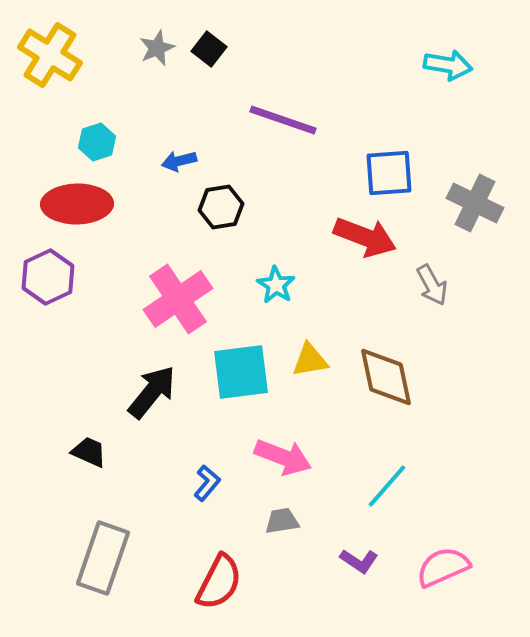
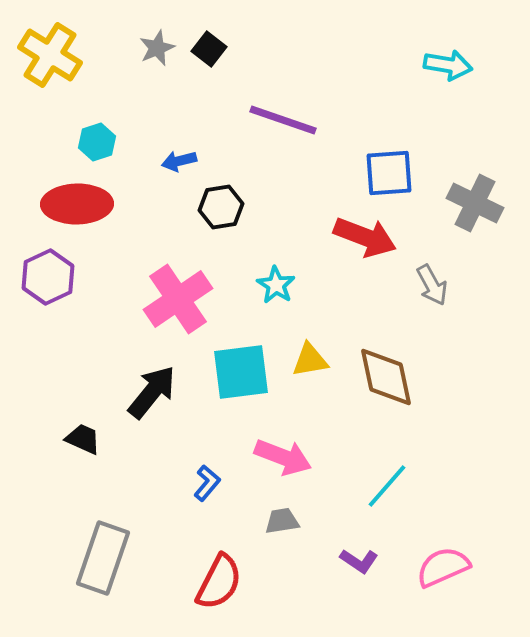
black trapezoid: moved 6 px left, 13 px up
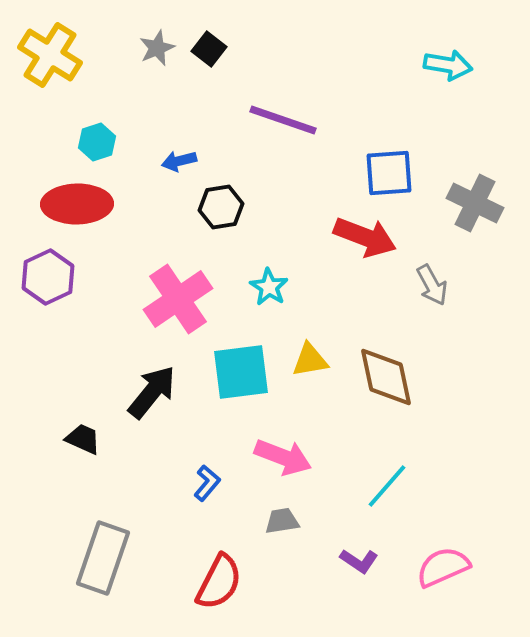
cyan star: moved 7 px left, 2 px down
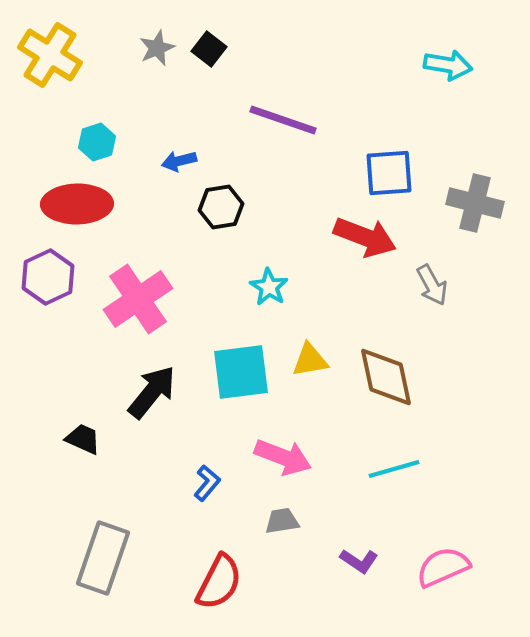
gray cross: rotated 12 degrees counterclockwise
pink cross: moved 40 px left
cyan line: moved 7 px right, 17 px up; rotated 33 degrees clockwise
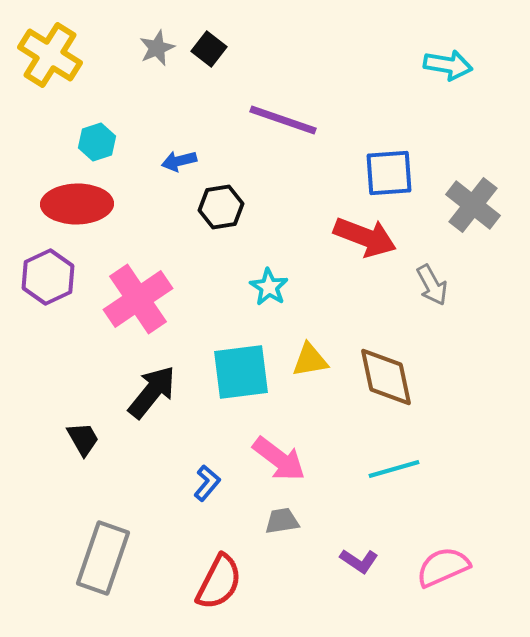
gray cross: moved 2 px left, 2 px down; rotated 24 degrees clockwise
black trapezoid: rotated 36 degrees clockwise
pink arrow: moved 4 px left, 2 px down; rotated 16 degrees clockwise
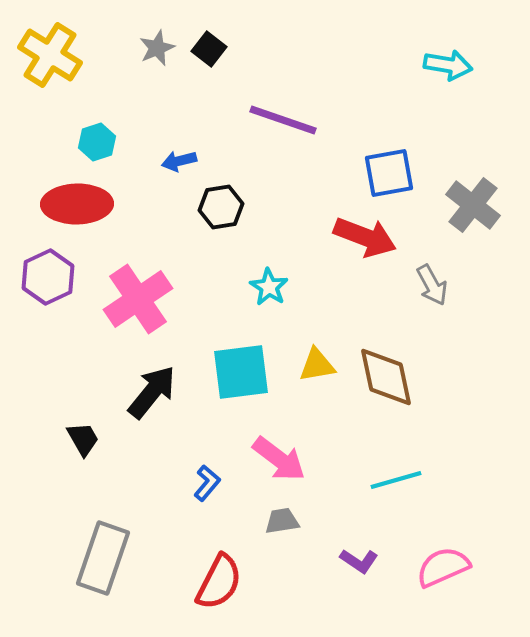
blue square: rotated 6 degrees counterclockwise
yellow triangle: moved 7 px right, 5 px down
cyan line: moved 2 px right, 11 px down
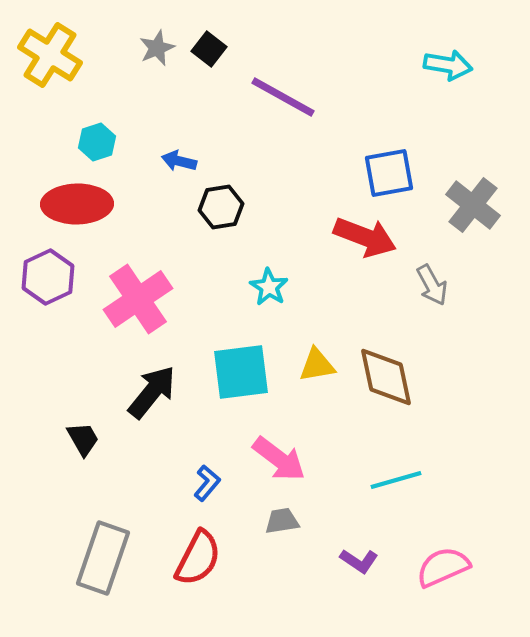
purple line: moved 23 px up; rotated 10 degrees clockwise
blue arrow: rotated 28 degrees clockwise
red semicircle: moved 21 px left, 24 px up
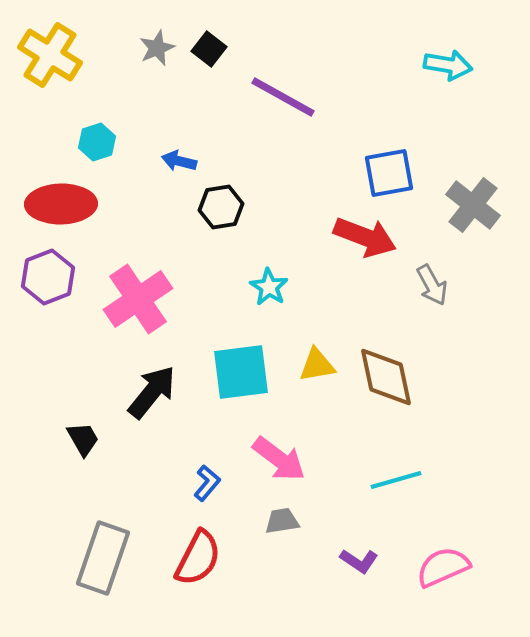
red ellipse: moved 16 px left
purple hexagon: rotated 4 degrees clockwise
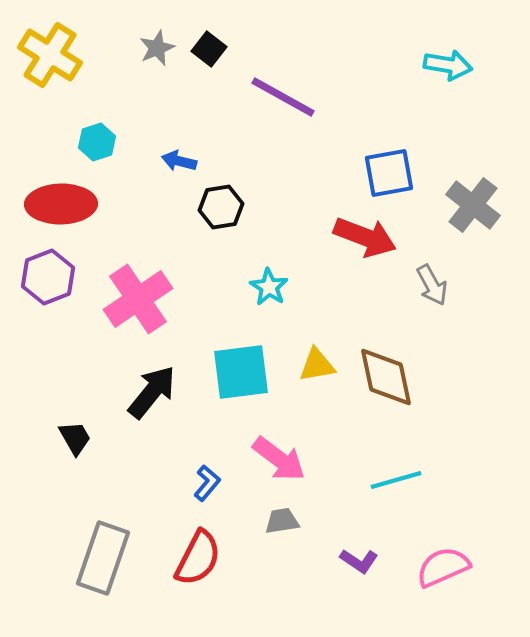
black trapezoid: moved 8 px left, 1 px up
